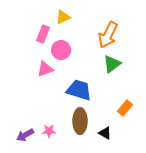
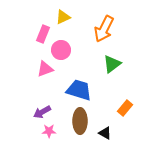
orange arrow: moved 4 px left, 6 px up
purple arrow: moved 17 px right, 23 px up
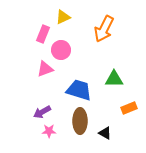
green triangle: moved 2 px right, 15 px down; rotated 36 degrees clockwise
orange rectangle: moved 4 px right; rotated 28 degrees clockwise
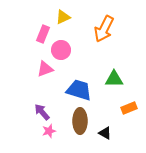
purple arrow: rotated 78 degrees clockwise
pink star: rotated 16 degrees counterclockwise
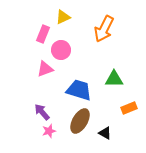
brown ellipse: rotated 30 degrees clockwise
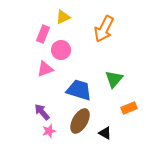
green triangle: rotated 48 degrees counterclockwise
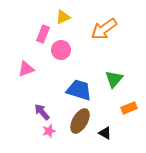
orange arrow: rotated 28 degrees clockwise
pink triangle: moved 19 px left
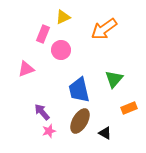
blue trapezoid: rotated 120 degrees counterclockwise
